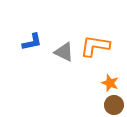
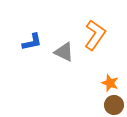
orange L-shape: moved 11 px up; rotated 116 degrees clockwise
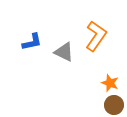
orange L-shape: moved 1 px right, 1 px down
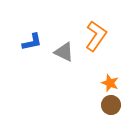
brown circle: moved 3 px left
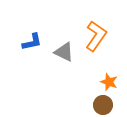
orange star: moved 1 px left, 1 px up
brown circle: moved 8 px left
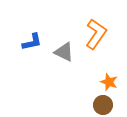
orange L-shape: moved 2 px up
